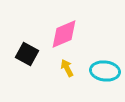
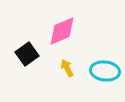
pink diamond: moved 2 px left, 3 px up
black square: rotated 25 degrees clockwise
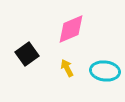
pink diamond: moved 9 px right, 2 px up
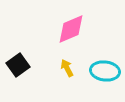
black square: moved 9 px left, 11 px down
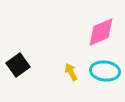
pink diamond: moved 30 px right, 3 px down
yellow arrow: moved 4 px right, 4 px down
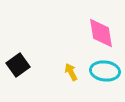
pink diamond: moved 1 px down; rotated 76 degrees counterclockwise
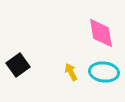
cyan ellipse: moved 1 px left, 1 px down
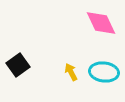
pink diamond: moved 10 px up; rotated 16 degrees counterclockwise
